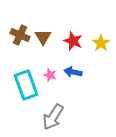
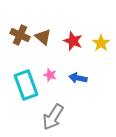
brown triangle: rotated 18 degrees counterclockwise
blue arrow: moved 5 px right, 6 px down
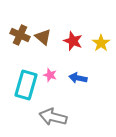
cyan rectangle: rotated 36 degrees clockwise
gray arrow: rotated 72 degrees clockwise
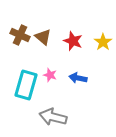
yellow star: moved 2 px right, 1 px up
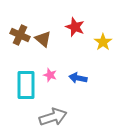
brown triangle: moved 2 px down
red star: moved 2 px right, 14 px up
cyan rectangle: rotated 16 degrees counterclockwise
gray arrow: rotated 148 degrees clockwise
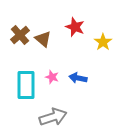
brown cross: rotated 24 degrees clockwise
pink star: moved 2 px right, 2 px down
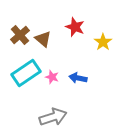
cyan rectangle: moved 12 px up; rotated 56 degrees clockwise
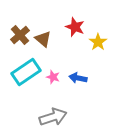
yellow star: moved 5 px left
cyan rectangle: moved 1 px up
pink star: moved 1 px right
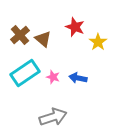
cyan rectangle: moved 1 px left, 1 px down
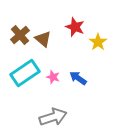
blue arrow: rotated 24 degrees clockwise
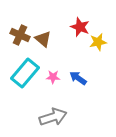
red star: moved 5 px right
brown cross: rotated 24 degrees counterclockwise
yellow star: rotated 24 degrees clockwise
cyan rectangle: rotated 16 degrees counterclockwise
pink star: rotated 16 degrees counterclockwise
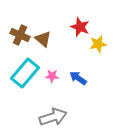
yellow star: moved 2 px down
pink star: moved 1 px left, 1 px up
